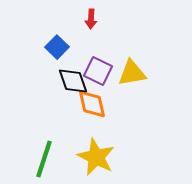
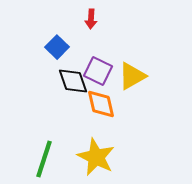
yellow triangle: moved 3 px down; rotated 20 degrees counterclockwise
orange diamond: moved 9 px right
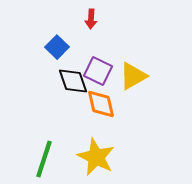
yellow triangle: moved 1 px right
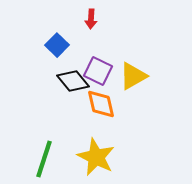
blue square: moved 2 px up
black diamond: rotated 20 degrees counterclockwise
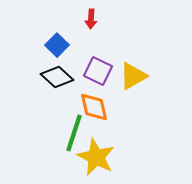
black diamond: moved 16 px left, 4 px up; rotated 8 degrees counterclockwise
orange diamond: moved 7 px left, 3 px down
green line: moved 30 px right, 26 px up
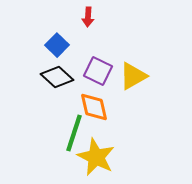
red arrow: moved 3 px left, 2 px up
